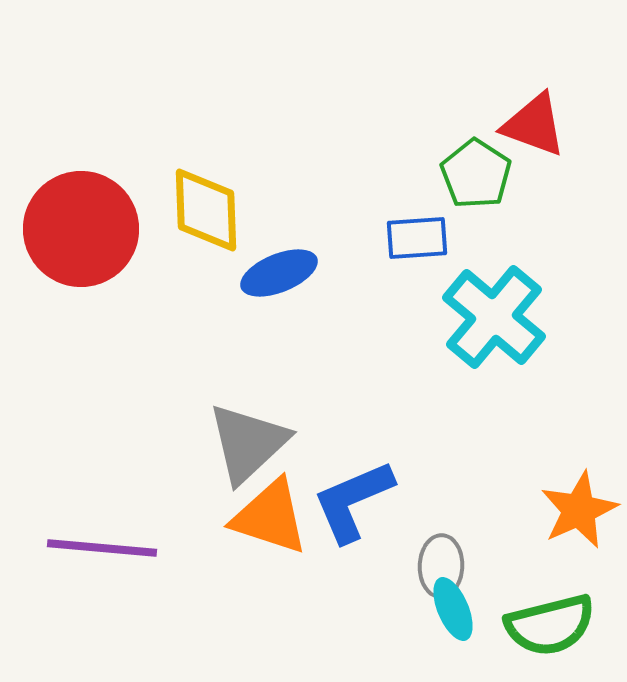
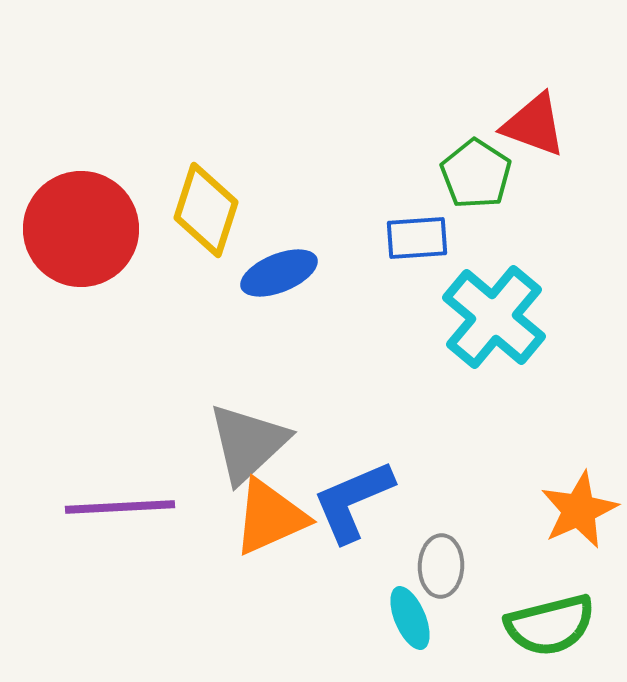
yellow diamond: rotated 20 degrees clockwise
orange triangle: rotated 42 degrees counterclockwise
purple line: moved 18 px right, 41 px up; rotated 8 degrees counterclockwise
cyan ellipse: moved 43 px left, 9 px down
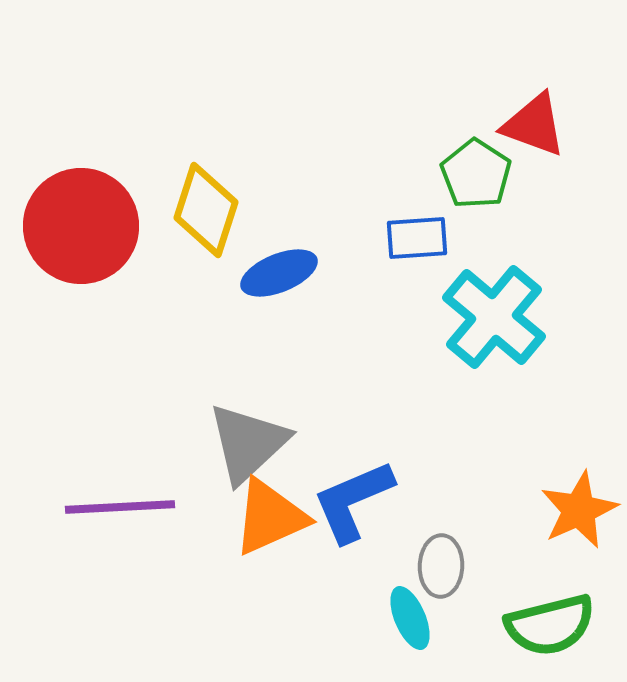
red circle: moved 3 px up
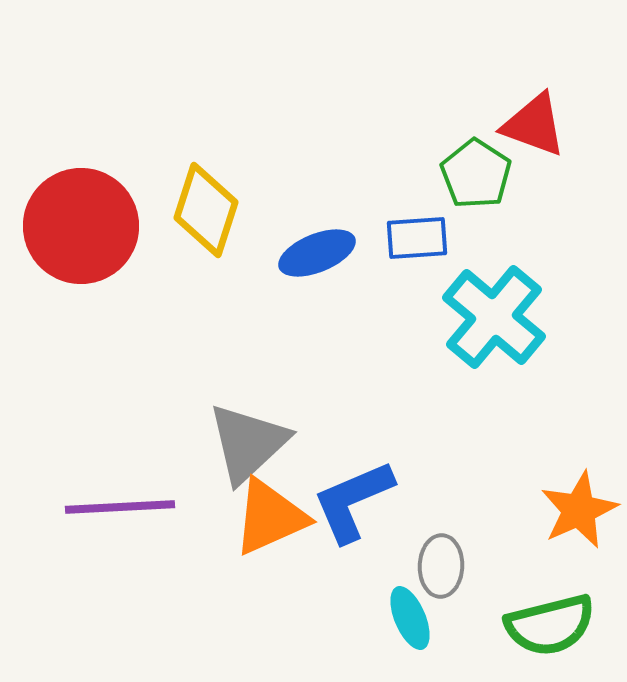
blue ellipse: moved 38 px right, 20 px up
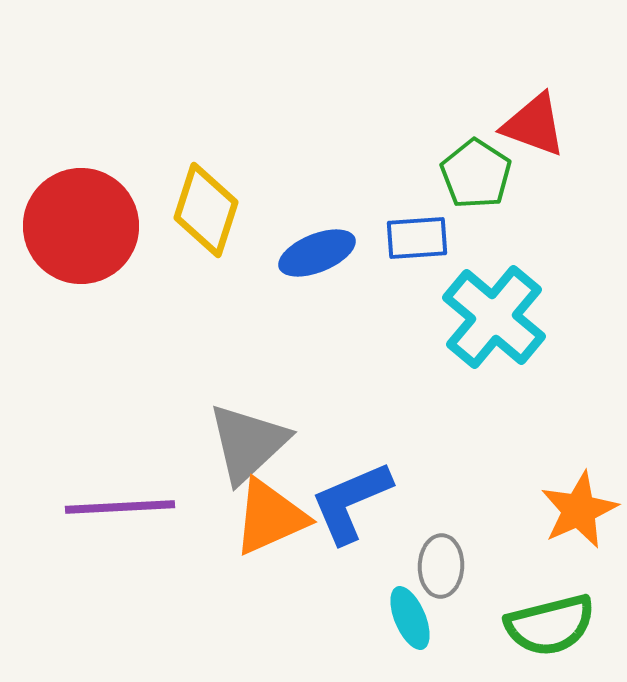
blue L-shape: moved 2 px left, 1 px down
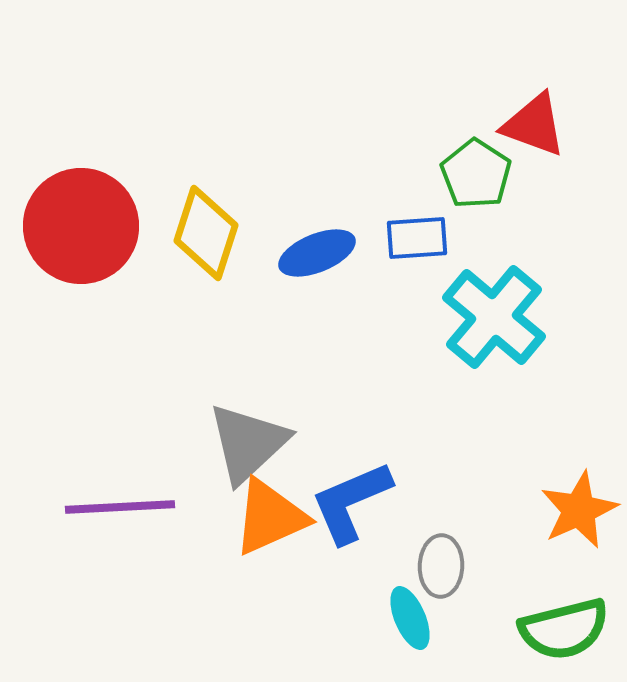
yellow diamond: moved 23 px down
green semicircle: moved 14 px right, 4 px down
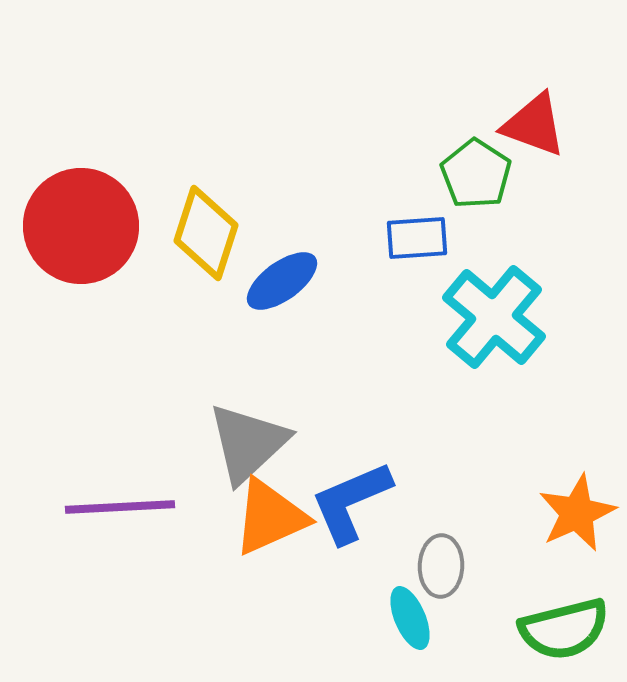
blue ellipse: moved 35 px left, 28 px down; rotated 14 degrees counterclockwise
orange star: moved 2 px left, 3 px down
